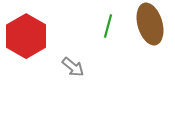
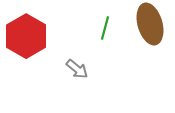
green line: moved 3 px left, 2 px down
gray arrow: moved 4 px right, 2 px down
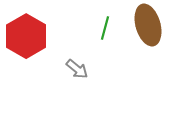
brown ellipse: moved 2 px left, 1 px down
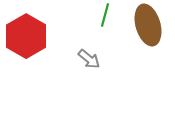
green line: moved 13 px up
gray arrow: moved 12 px right, 10 px up
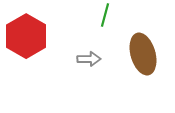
brown ellipse: moved 5 px left, 29 px down
gray arrow: rotated 40 degrees counterclockwise
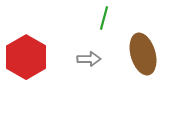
green line: moved 1 px left, 3 px down
red hexagon: moved 21 px down
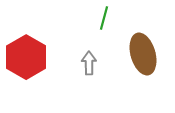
gray arrow: moved 4 px down; rotated 90 degrees counterclockwise
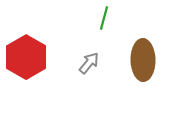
brown ellipse: moved 6 px down; rotated 15 degrees clockwise
gray arrow: rotated 40 degrees clockwise
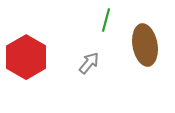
green line: moved 2 px right, 2 px down
brown ellipse: moved 2 px right, 15 px up; rotated 9 degrees counterclockwise
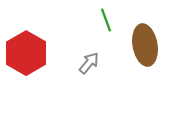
green line: rotated 35 degrees counterclockwise
red hexagon: moved 4 px up
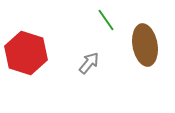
green line: rotated 15 degrees counterclockwise
red hexagon: rotated 12 degrees counterclockwise
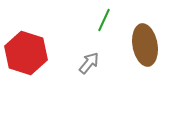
green line: moved 2 px left; rotated 60 degrees clockwise
